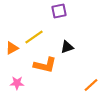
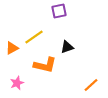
pink star: rotated 24 degrees counterclockwise
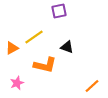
black triangle: rotated 40 degrees clockwise
orange line: moved 1 px right, 1 px down
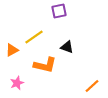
orange triangle: moved 2 px down
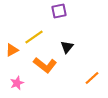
black triangle: rotated 48 degrees clockwise
orange L-shape: rotated 25 degrees clockwise
orange line: moved 8 px up
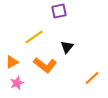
orange triangle: moved 12 px down
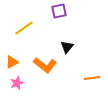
yellow line: moved 10 px left, 9 px up
orange line: rotated 35 degrees clockwise
